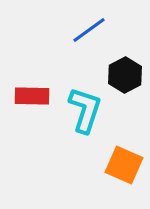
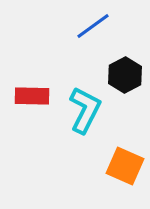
blue line: moved 4 px right, 4 px up
cyan L-shape: rotated 9 degrees clockwise
orange square: moved 1 px right, 1 px down
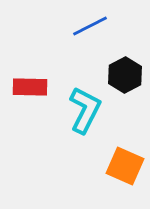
blue line: moved 3 px left; rotated 9 degrees clockwise
red rectangle: moved 2 px left, 9 px up
